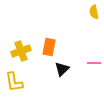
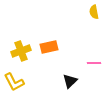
orange rectangle: rotated 66 degrees clockwise
black triangle: moved 8 px right, 12 px down
yellow L-shape: rotated 20 degrees counterclockwise
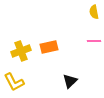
pink line: moved 22 px up
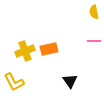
orange rectangle: moved 2 px down
yellow cross: moved 4 px right
black triangle: rotated 21 degrees counterclockwise
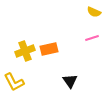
yellow semicircle: rotated 56 degrees counterclockwise
pink line: moved 2 px left, 3 px up; rotated 16 degrees counterclockwise
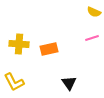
yellow cross: moved 6 px left, 7 px up; rotated 24 degrees clockwise
black triangle: moved 1 px left, 2 px down
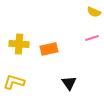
yellow L-shape: rotated 135 degrees clockwise
